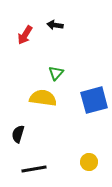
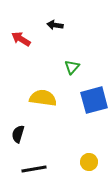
red arrow: moved 4 px left, 4 px down; rotated 90 degrees clockwise
green triangle: moved 16 px right, 6 px up
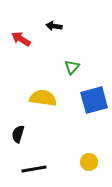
black arrow: moved 1 px left, 1 px down
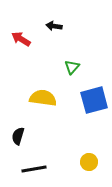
black semicircle: moved 2 px down
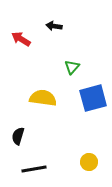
blue square: moved 1 px left, 2 px up
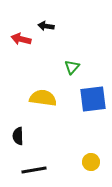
black arrow: moved 8 px left
red arrow: rotated 18 degrees counterclockwise
blue square: moved 1 px down; rotated 8 degrees clockwise
black semicircle: rotated 18 degrees counterclockwise
yellow circle: moved 2 px right
black line: moved 1 px down
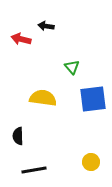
green triangle: rotated 21 degrees counterclockwise
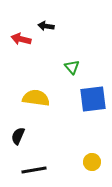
yellow semicircle: moved 7 px left
black semicircle: rotated 24 degrees clockwise
yellow circle: moved 1 px right
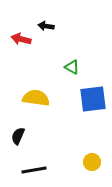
green triangle: rotated 21 degrees counterclockwise
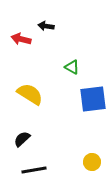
yellow semicircle: moved 6 px left, 4 px up; rotated 24 degrees clockwise
black semicircle: moved 4 px right, 3 px down; rotated 24 degrees clockwise
